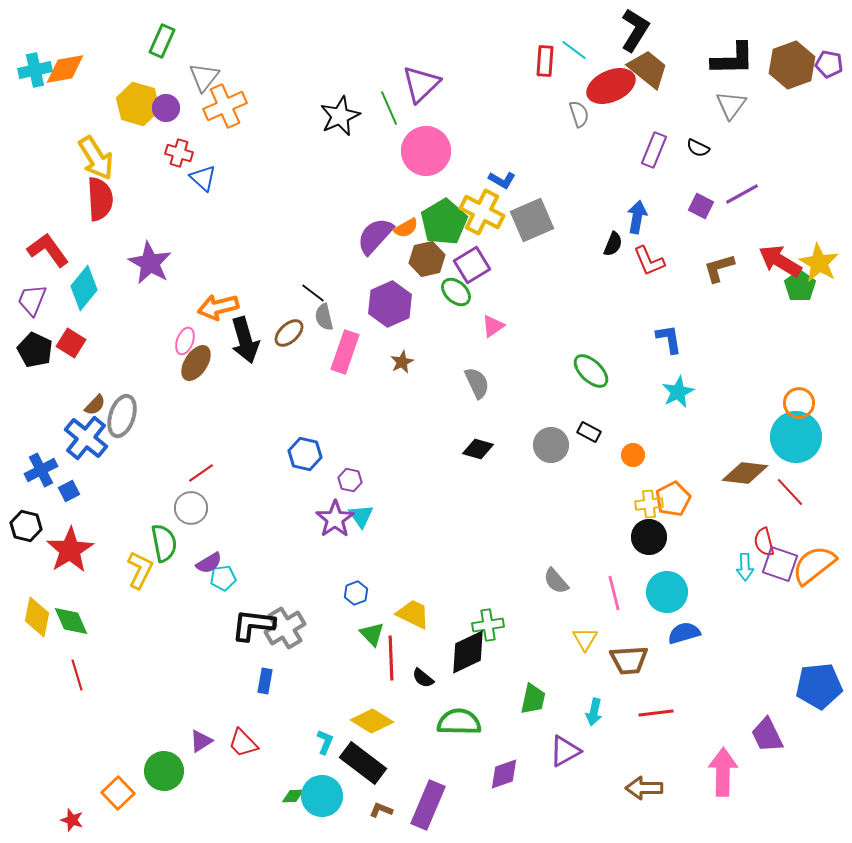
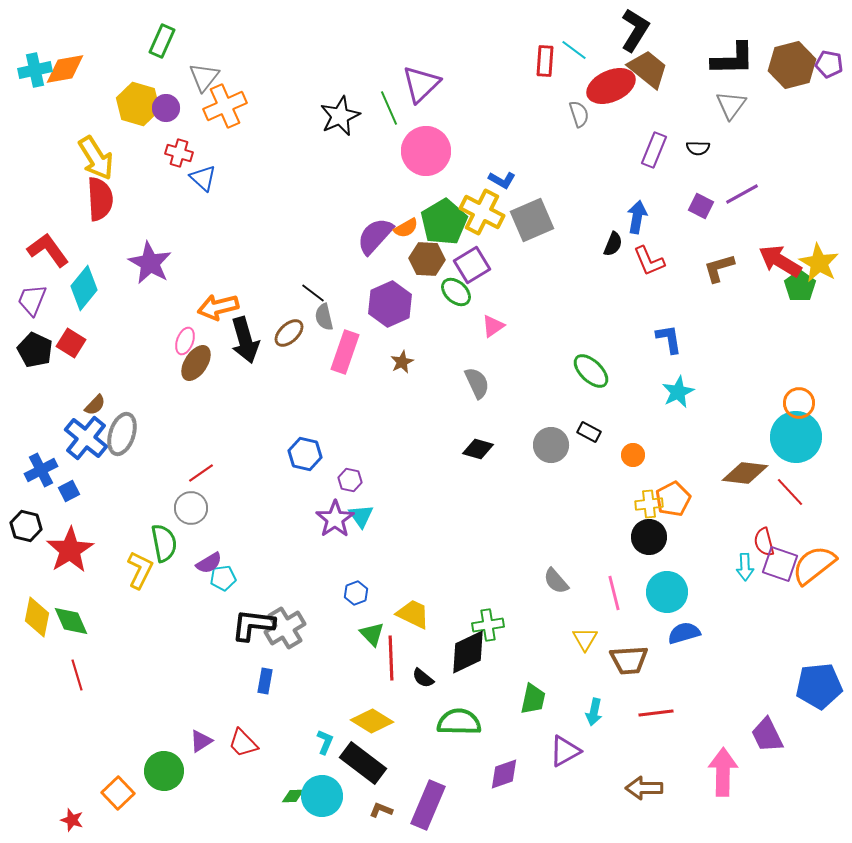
brown hexagon at (792, 65): rotated 6 degrees clockwise
black semicircle at (698, 148): rotated 25 degrees counterclockwise
brown hexagon at (427, 259): rotated 16 degrees clockwise
gray ellipse at (122, 416): moved 18 px down
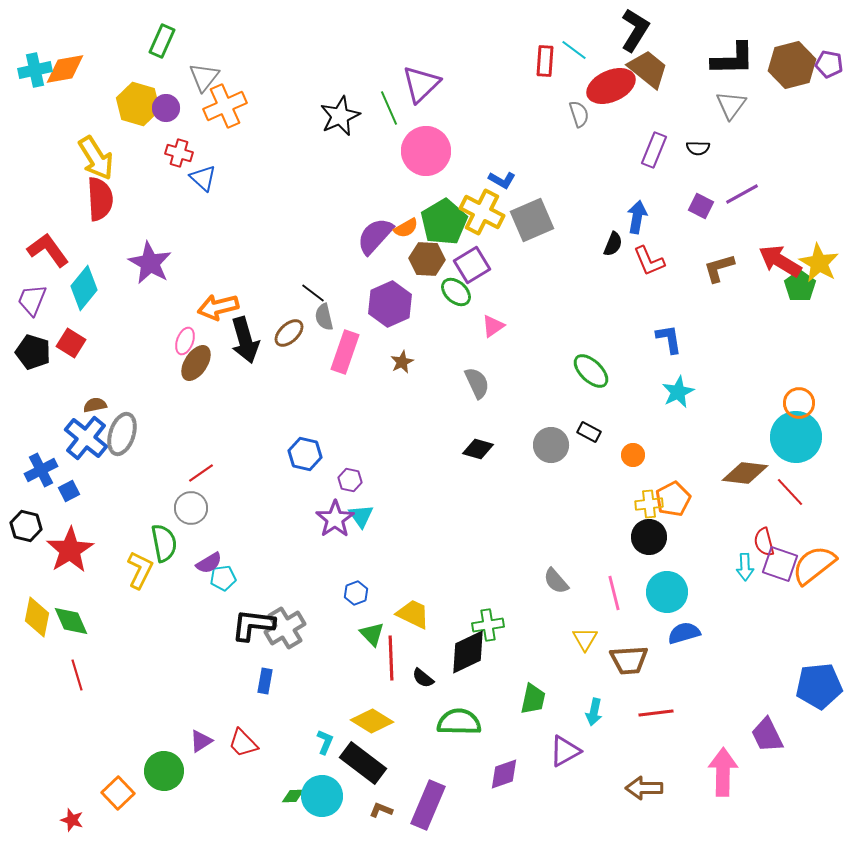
black pentagon at (35, 350): moved 2 px left, 2 px down; rotated 8 degrees counterclockwise
brown semicircle at (95, 405): rotated 145 degrees counterclockwise
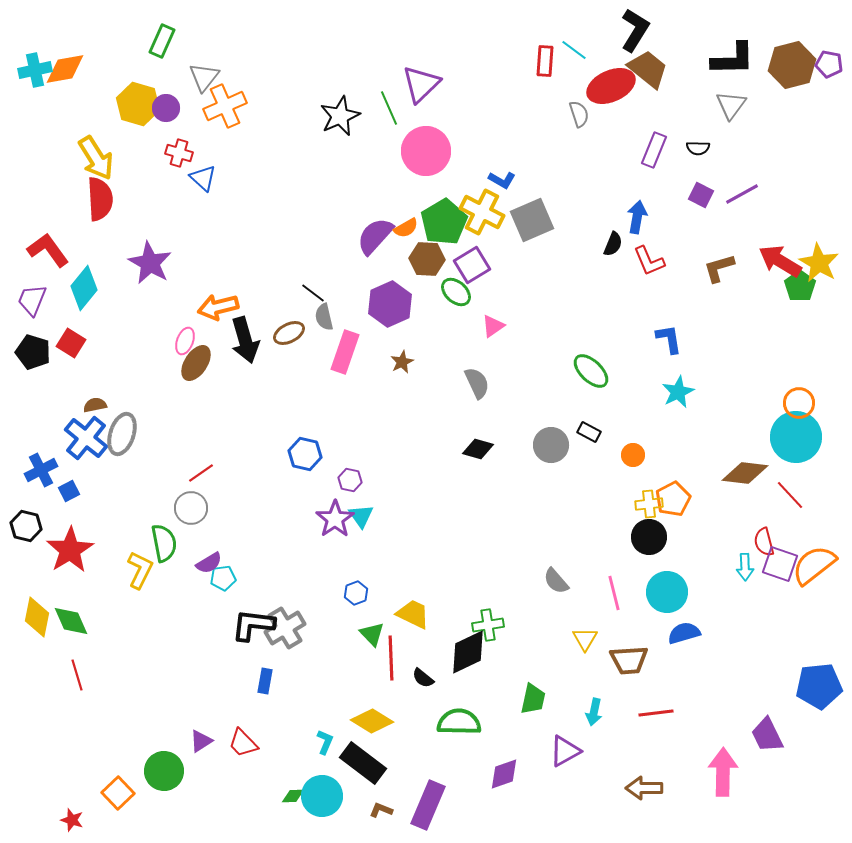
purple square at (701, 206): moved 11 px up
brown ellipse at (289, 333): rotated 16 degrees clockwise
red line at (790, 492): moved 3 px down
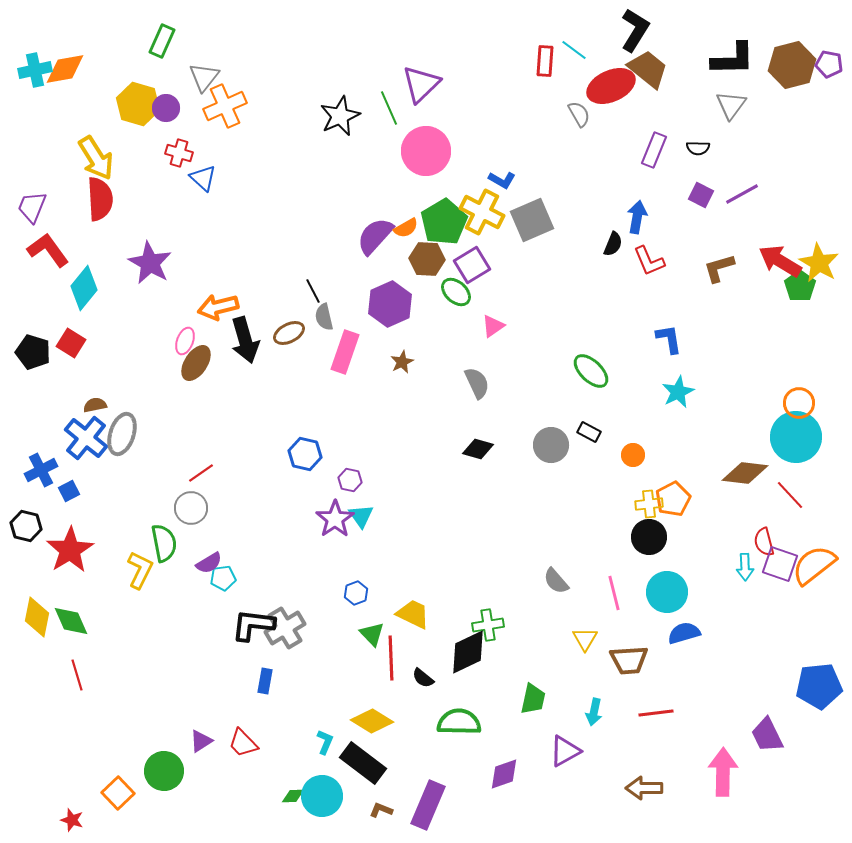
gray semicircle at (579, 114): rotated 12 degrees counterclockwise
black line at (313, 293): moved 2 px up; rotated 25 degrees clockwise
purple trapezoid at (32, 300): moved 93 px up
